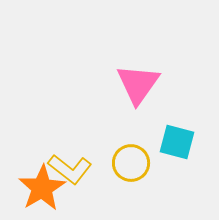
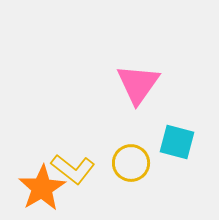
yellow L-shape: moved 3 px right
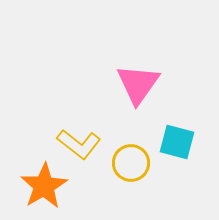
yellow L-shape: moved 6 px right, 25 px up
orange star: moved 2 px right, 2 px up
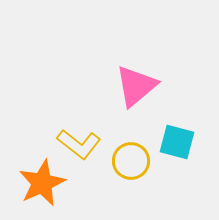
pink triangle: moved 2 px left, 2 px down; rotated 15 degrees clockwise
yellow circle: moved 2 px up
orange star: moved 2 px left, 3 px up; rotated 6 degrees clockwise
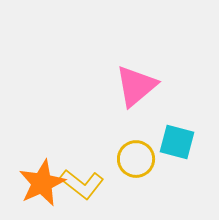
yellow L-shape: moved 3 px right, 40 px down
yellow circle: moved 5 px right, 2 px up
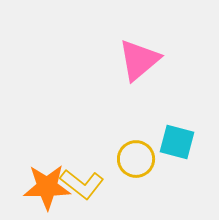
pink triangle: moved 3 px right, 26 px up
orange star: moved 5 px right, 4 px down; rotated 24 degrees clockwise
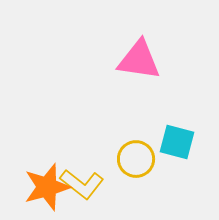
pink triangle: rotated 48 degrees clockwise
orange star: rotated 15 degrees counterclockwise
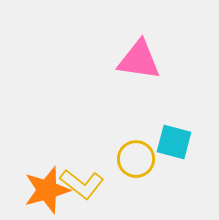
cyan square: moved 3 px left
orange star: moved 3 px down
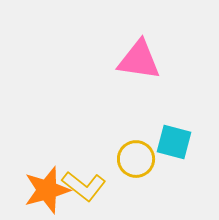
yellow L-shape: moved 2 px right, 2 px down
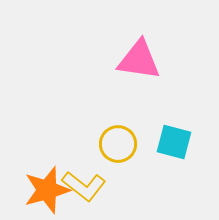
yellow circle: moved 18 px left, 15 px up
